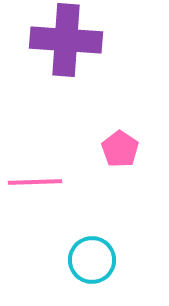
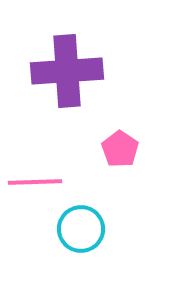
purple cross: moved 1 px right, 31 px down; rotated 8 degrees counterclockwise
cyan circle: moved 11 px left, 31 px up
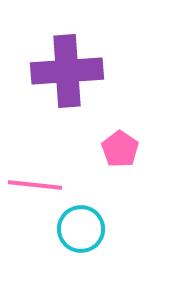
pink line: moved 3 px down; rotated 8 degrees clockwise
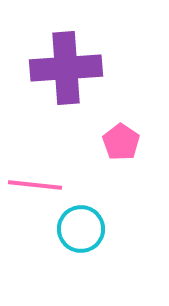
purple cross: moved 1 px left, 3 px up
pink pentagon: moved 1 px right, 7 px up
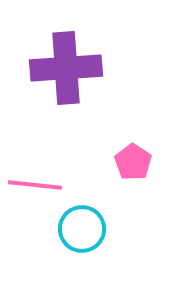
pink pentagon: moved 12 px right, 20 px down
cyan circle: moved 1 px right
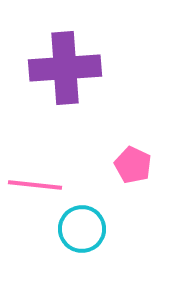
purple cross: moved 1 px left
pink pentagon: moved 3 px down; rotated 9 degrees counterclockwise
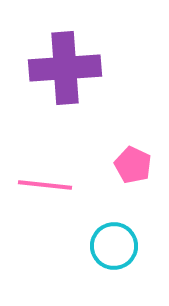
pink line: moved 10 px right
cyan circle: moved 32 px right, 17 px down
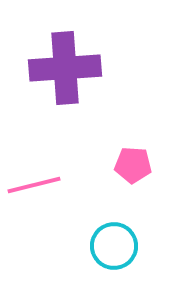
pink pentagon: rotated 21 degrees counterclockwise
pink line: moved 11 px left; rotated 20 degrees counterclockwise
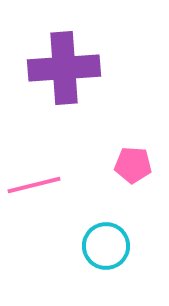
purple cross: moved 1 px left
cyan circle: moved 8 px left
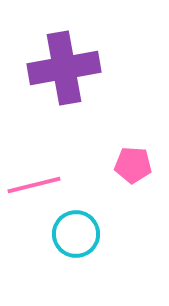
purple cross: rotated 6 degrees counterclockwise
cyan circle: moved 30 px left, 12 px up
